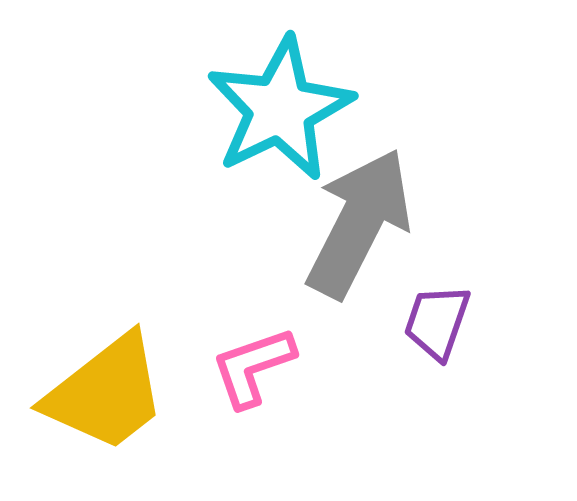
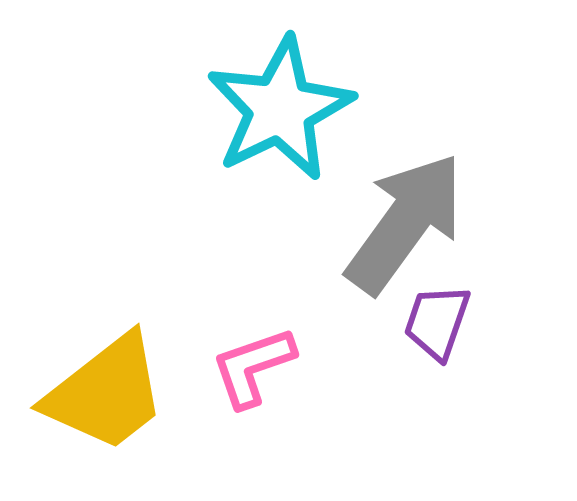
gray arrow: moved 46 px right; rotated 9 degrees clockwise
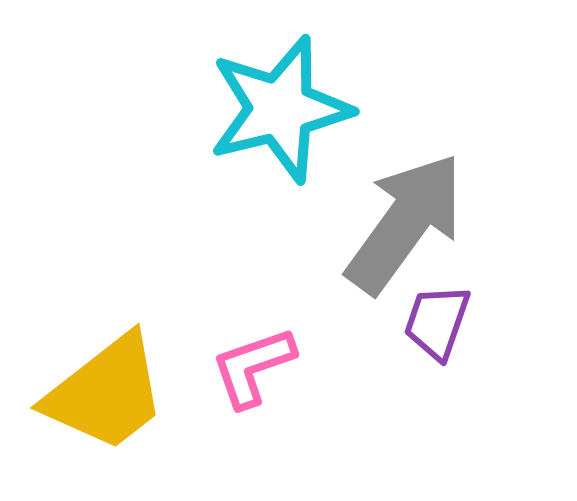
cyan star: rotated 12 degrees clockwise
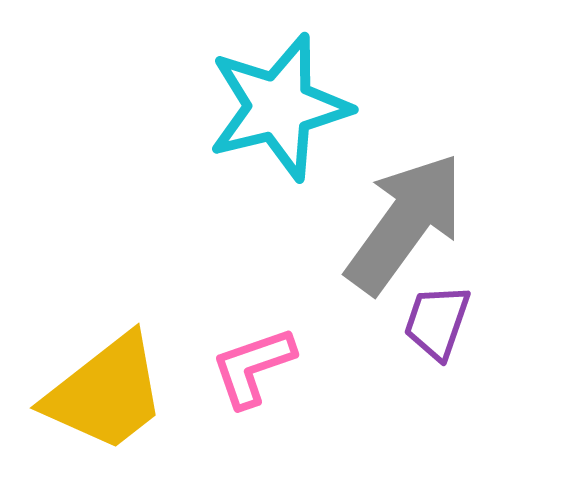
cyan star: moved 1 px left, 2 px up
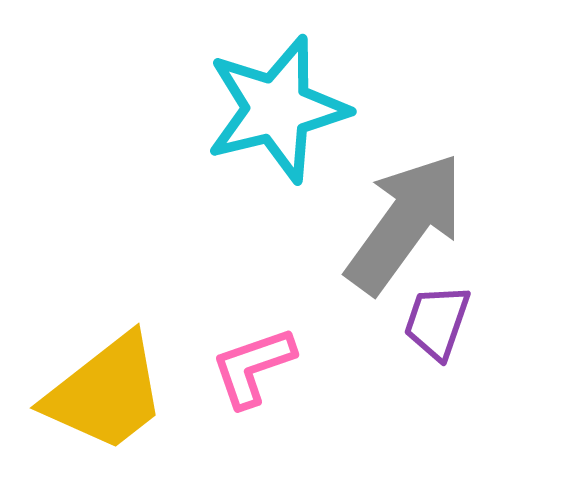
cyan star: moved 2 px left, 2 px down
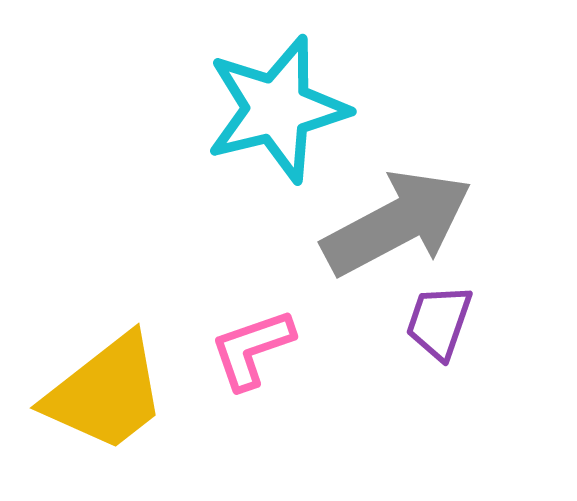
gray arrow: moved 8 px left; rotated 26 degrees clockwise
purple trapezoid: moved 2 px right
pink L-shape: moved 1 px left, 18 px up
